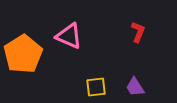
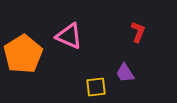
purple trapezoid: moved 10 px left, 14 px up
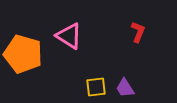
pink triangle: rotated 8 degrees clockwise
orange pentagon: rotated 24 degrees counterclockwise
purple trapezoid: moved 15 px down
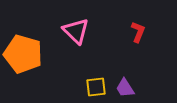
pink triangle: moved 7 px right, 5 px up; rotated 12 degrees clockwise
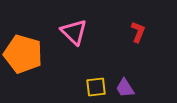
pink triangle: moved 2 px left, 1 px down
